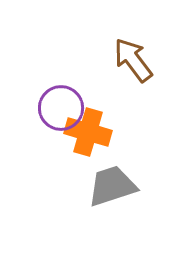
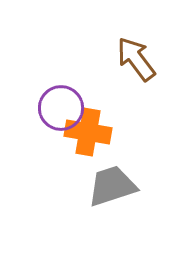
brown arrow: moved 3 px right, 1 px up
orange cross: rotated 6 degrees counterclockwise
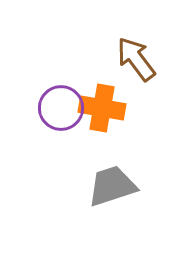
orange cross: moved 14 px right, 24 px up
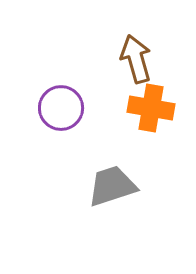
brown arrow: rotated 21 degrees clockwise
orange cross: moved 49 px right
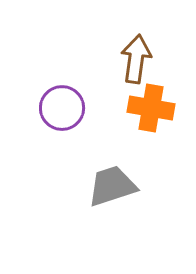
brown arrow: rotated 24 degrees clockwise
purple circle: moved 1 px right
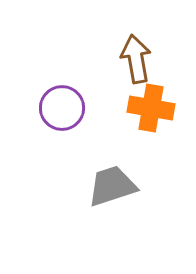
brown arrow: rotated 18 degrees counterclockwise
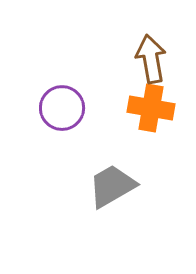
brown arrow: moved 15 px right
gray trapezoid: rotated 12 degrees counterclockwise
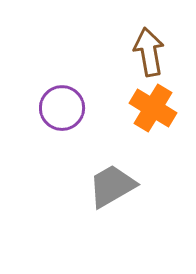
brown arrow: moved 2 px left, 7 px up
orange cross: moved 2 px right; rotated 21 degrees clockwise
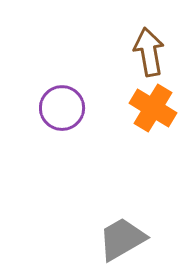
gray trapezoid: moved 10 px right, 53 px down
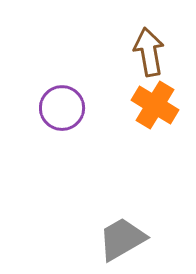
orange cross: moved 2 px right, 3 px up
